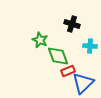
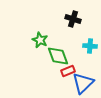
black cross: moved 1 px right, 5 px up
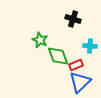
red rectangle: moved 8 px right, 6 px up
blue triangle: moved 3 px left, 1 px up
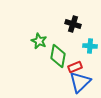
black cross: moved 5 px down
green star: moved 1 px left, 1 px down
green diamond: rotated 30 degrees clockwise
red rectangle: moved 1 px left, 2 px down
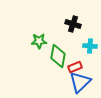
green star: rotated 28 degrees counterclockwise
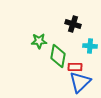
red rectangle: rotated 24 degrees clockwise
